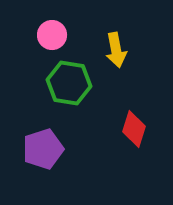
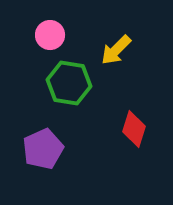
pink circle: moved 2 px left
yellow arrow: rotated 56 degrees clockwise
purple pentagon: rotated 6 degrees counterclockwise
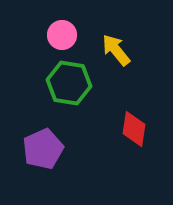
pink circle: moved 12 px right
yellow arrow: rotated 96 degrees clockwise
red diamond: rotated 9 degrees counterclockwise
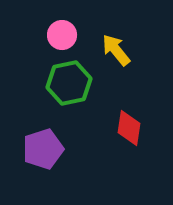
green hexagon: rotated 21 degrees counterclockwise
red diamond: moved 5 px left, 1 px up
purple pentagon: rotated 6 degrees clockwise
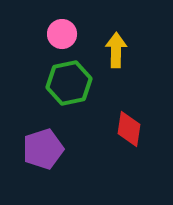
pink circle: moved 1 px up
yellow arrow: rotated 40 degrees clockwise
red diamond: moved 1 px down
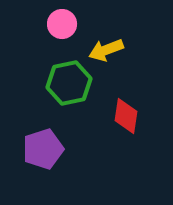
pink circle: moved 10 px up
yellow arrow: moved 10 px left; rotated 112 degrees counterclockwise
red diamond: moved 3 px left, 13 px up
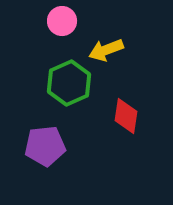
pink circle: moved 3 px up
green hexagon: rotated 12 degrees counterclockwise
purple pentagon: moved 2 px right, 3 px up; rotated 12 degrees clockwise
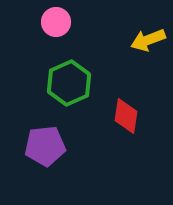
pink circle: moved 6 px left, 1 px down
yellow arrow: moved 42 px right, 10 px up
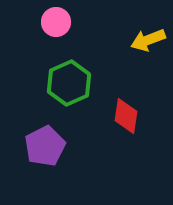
purple pentagon: rotated 21 degrees counterclockwise
